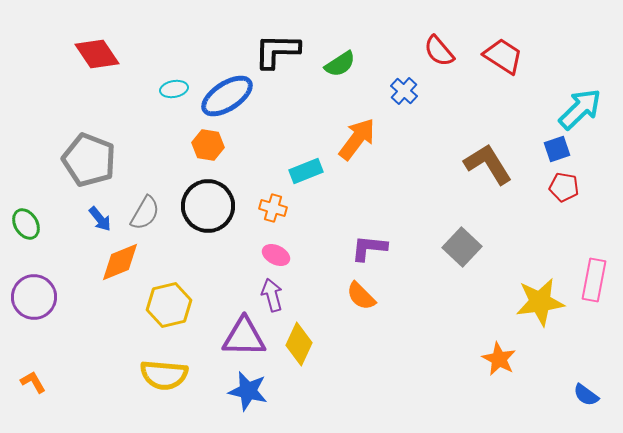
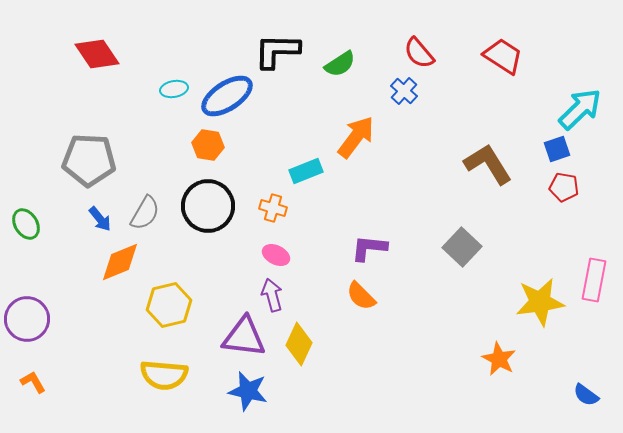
red semicircle: moved 20 px left, 2 px down
orange arrow: moved 1 px left, 2 px up
gray pentagon: rotated 18 degrees counterclockwise
purple circle: moved 7 px left, 22 px down
purple triangle: rotated 6 degrees clockwise
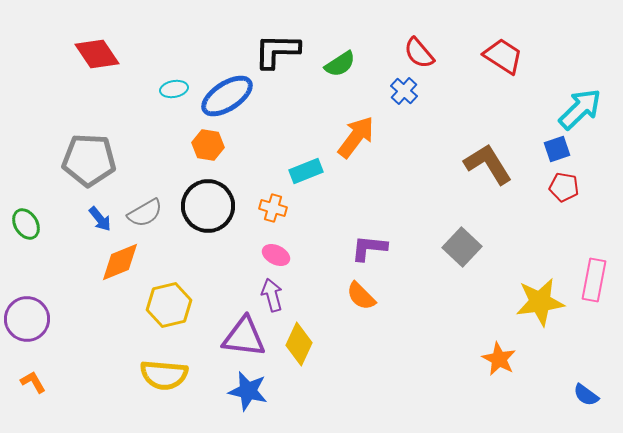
gray semicircle: rotated 30 degrees clockwise
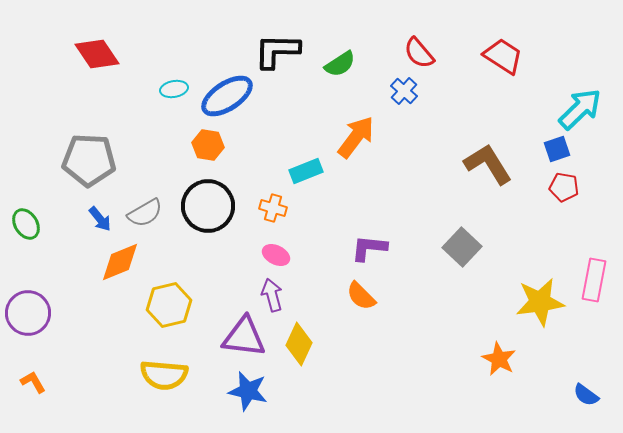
purple circle: moved 1 px right, 6 px up
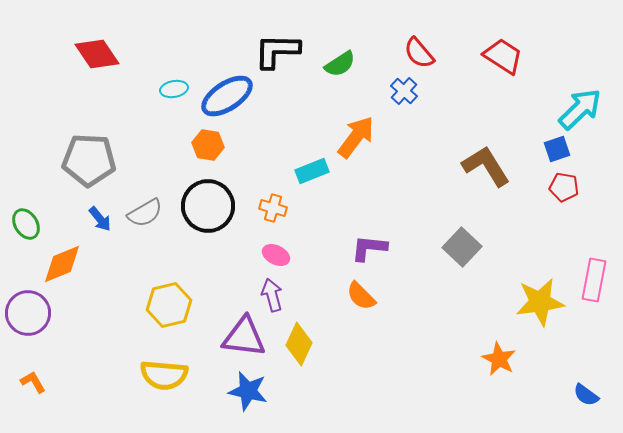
brown L-shape: moved 2 px left, 2 px down
cyan rectangle: moved 6 px right
orange diamond: moved 58 px left, 2 px down
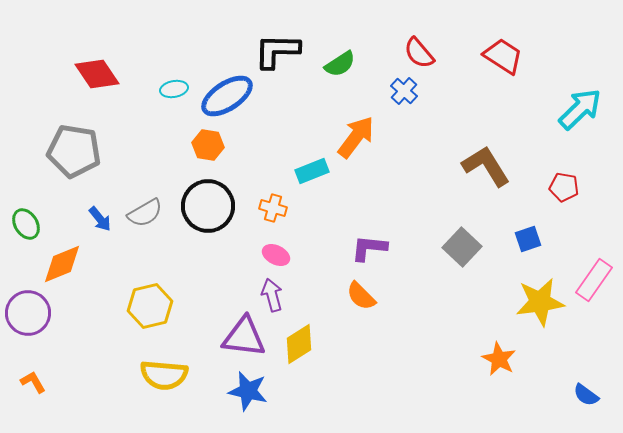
red diamond: moved 20 px down
blue square: moved 29 px left, 90 px down
gray pentagon: moved 15 px left, 9 px up; rotated 6 degrees clockwise
pink rectangle: rotated 24 degrees clockwise
yellow hexagon: moved 19 px left, 1 px down
yellow diamond: rotated 33 degrees clockwise
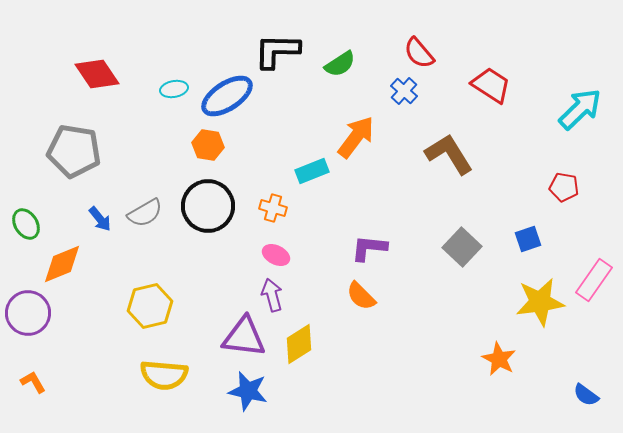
red trapezoid: moved 12 px left, 29 px down
brown L-shape: moved 37 px left, 12 px up
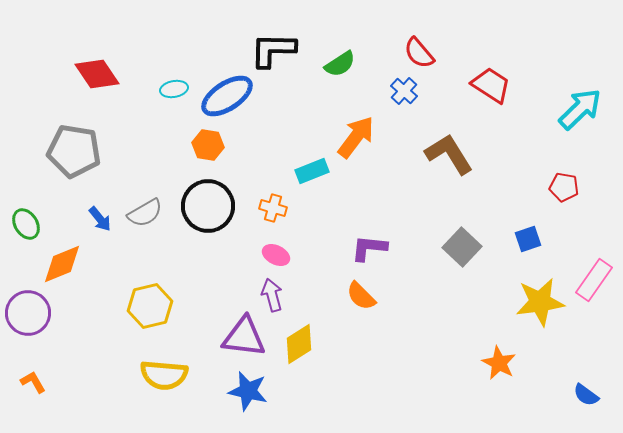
black L-shape: moved 4 px left, 1 px up
orange star: moved 4 px down
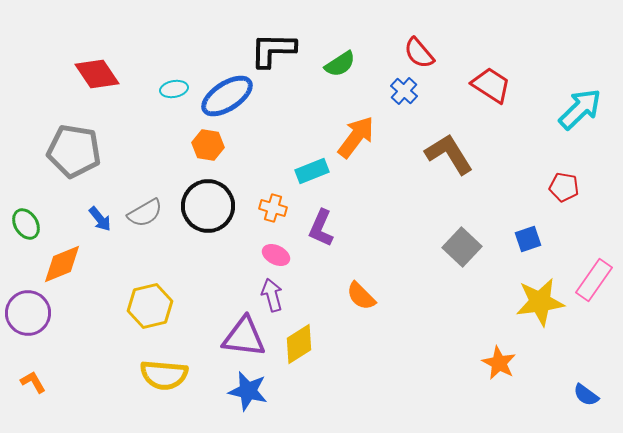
purple L-shape: moved 48 px left, 20 px up; rotated 72 degrees counterclockwise
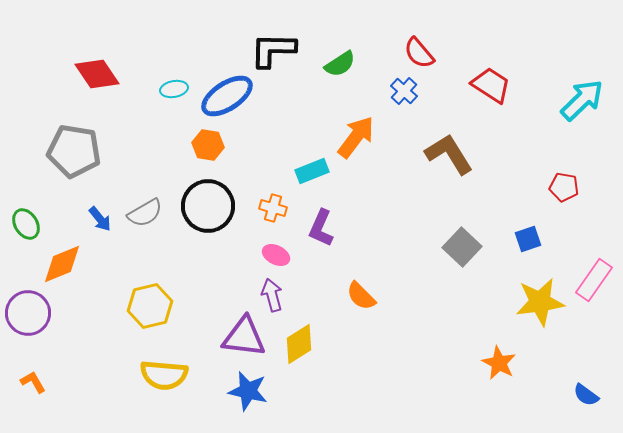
cyan arrow: moved 2 px right, 9 px up
